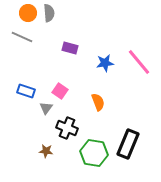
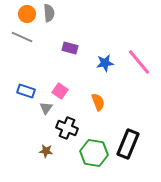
orange circle: moved 1 px left, 1 px down
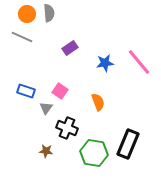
purple rectangle: rotated 49 degrees counterclockwise
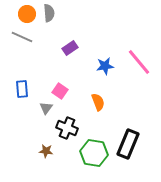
blue star: moved 3 px down
blue rectangle: moved 4 px left, 2 px up; rotated 66 degrees clockwise
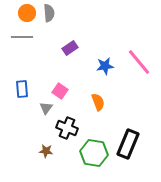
orange circle: moved 1 px up
gray line: rotated 25 degrees counterclockwise
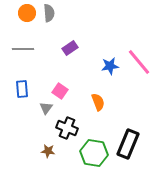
gray line: moved 1 px right, 12 px down
blue star: moved 5 px right
brown star: moved 2 px right
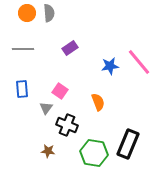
black cross: moved 3 px up
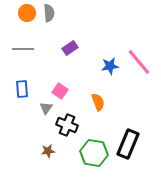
brown star: rotated 16 degrees counterclockwise
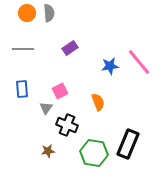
pink square: rotated 28 degrees clockwise
